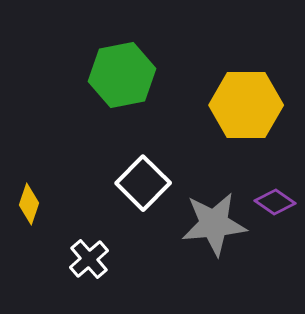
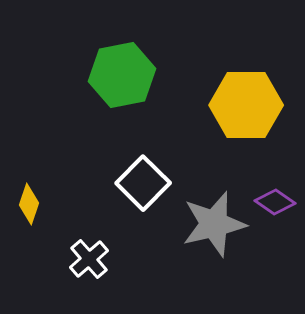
gray star: rotated 8 degrees counterclockwise
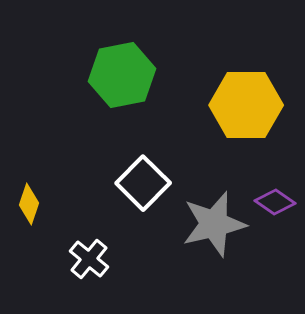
white cross: rotated 9 degrees counterclockwise
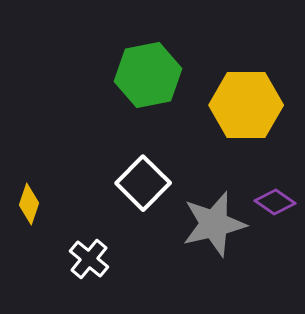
green hexagon: moved 26 px right
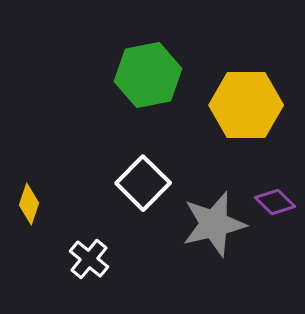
purple diamond: rotated 9 degrees clockwise
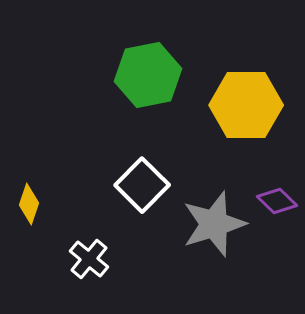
white square: moved 1 px left, 2 px down
purple diamond: moved 2 px right, 1 px up
gray star: rotated 4 degrees counterclockwise
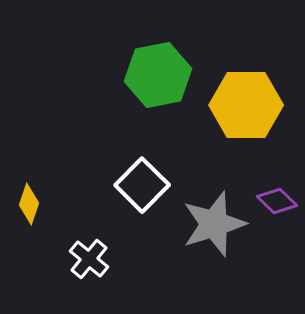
green hexagon: moved 10 px right
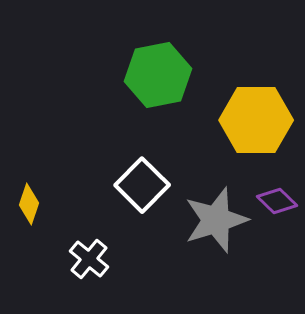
yellow hexagon: moved 10 px right, 15 px down
gray star: moved 2 px right, 4 px up
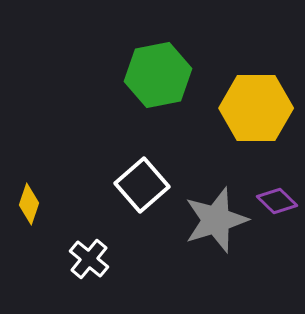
yellow hexagon: moved 12 px up
white square: rotated 4 degrees clockwise
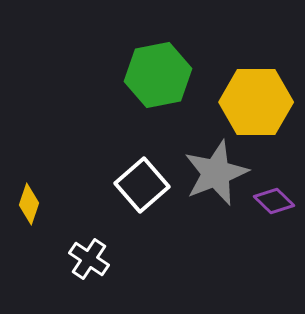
yellow hexagon: moved 6 px up
purple diamond: moved 3 px left
gray star: moved 47 px up; rotated 4 degrees counterclockwise
white cross: rotated 6 degrees counterclockwise
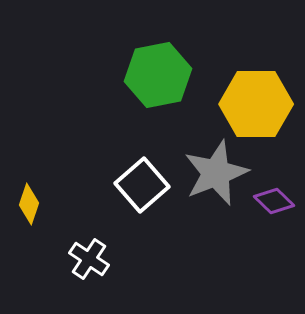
yellow hexagon: moved 2 px down
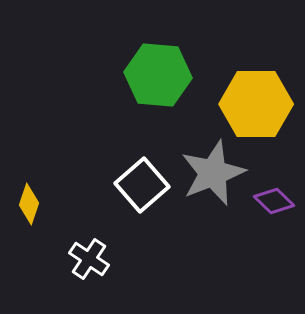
green hexagon: rotated 16 degrees clockwise
gray star: moved 3 px left
